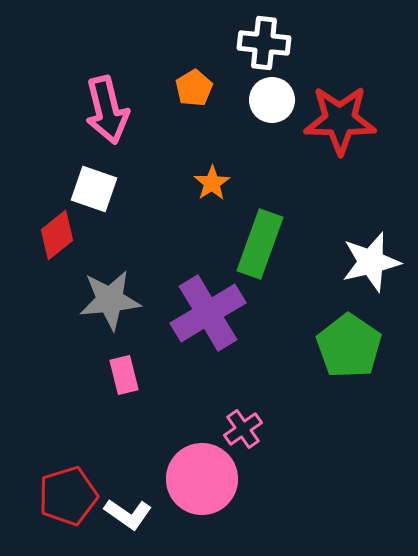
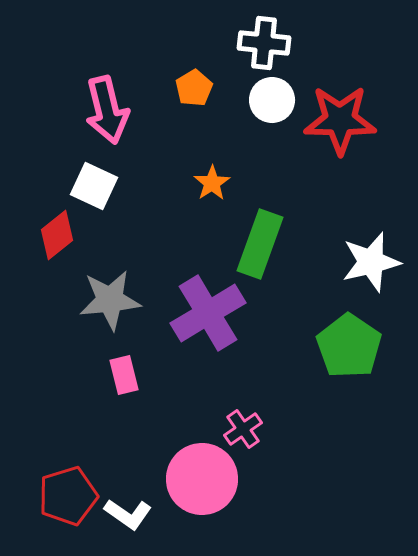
white square: moved 3 px up; rotated 6 degrees clockwise
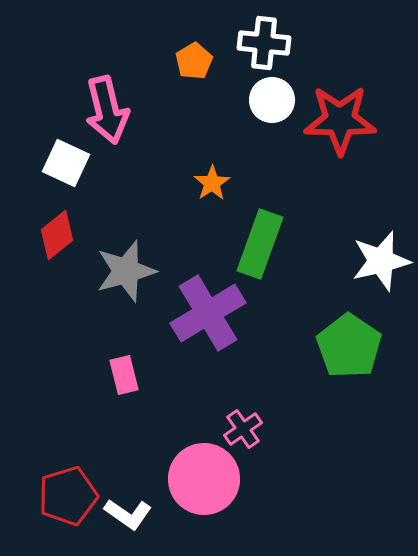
orange pentagon: moved 27 px up
white square: moved 28 px left, 23 px up
white star: moved 10 px right, 1 px up
gray star: moved 16 px right, 29 px up; rotated 10 degrees counterclockwise
pink circle: moved 2 px right
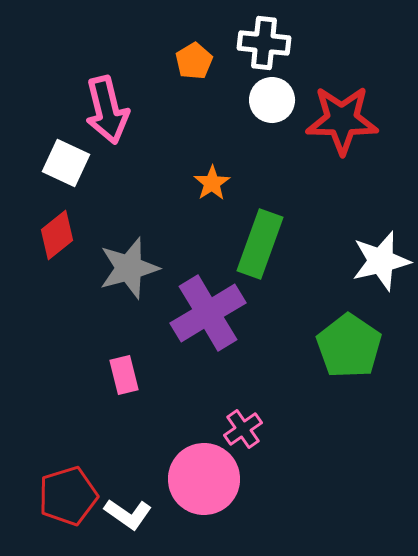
red star: moved 2 px right
gray star: moved 3 px right, 3 px up
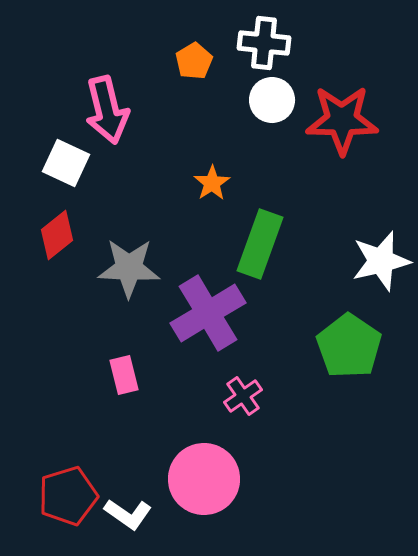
gray star: rotated 18 degrees clockwise
pink cross: moved 33 px up
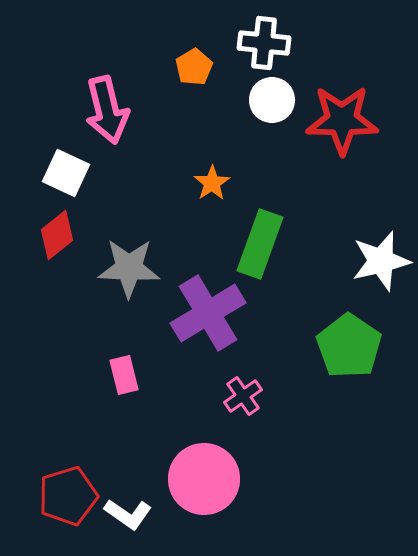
orange pentagon: moved 6 px down
white square: moved 10 px down
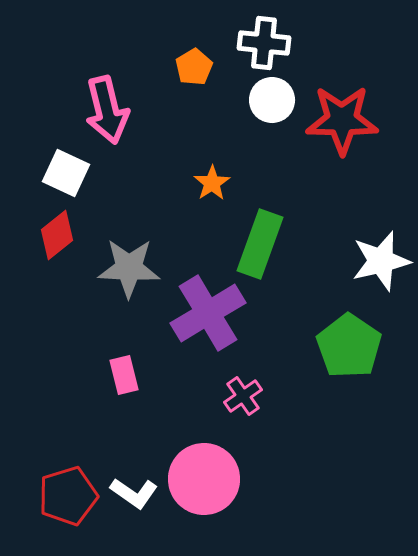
white L-shape: moved 6 px right, 21 px up
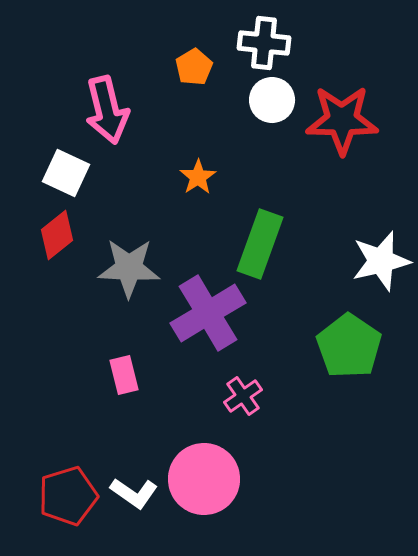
orange star: moved 14 px left, 6 px up
